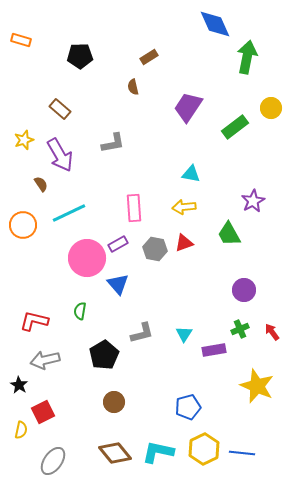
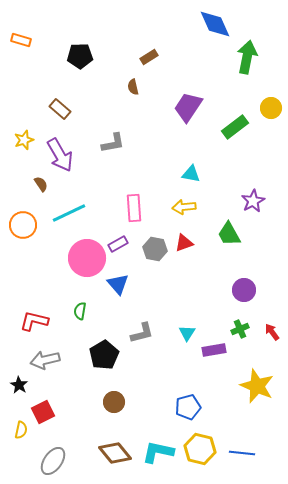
cyan triangle at (184, 334): moved 3 px right, 1 px up
yellow hexagon at (204, 449): moved 4 px left; rotated 20 degrees counterclockwise
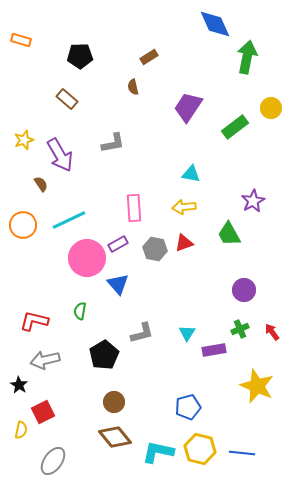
brown rectangle at (60, 109): moved 7 px right, 10 px up
cyan line at (69, 213): moved 7 px down
brown diamond at (115, 453): moved 16 px up
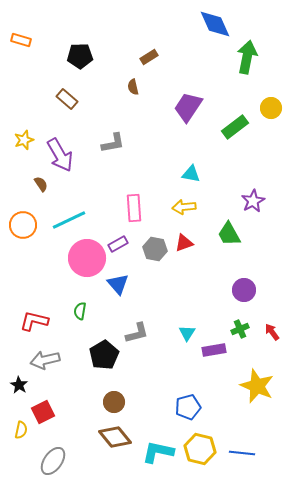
gray L-shape at (142, 333): moved 5 px left
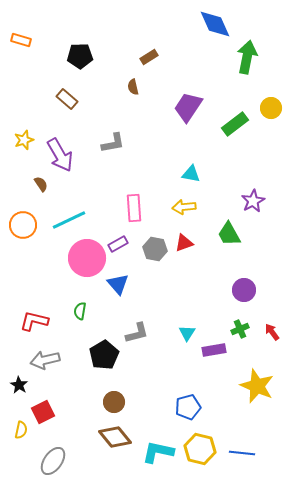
green rectangle at (235, 127): moved 3 px up
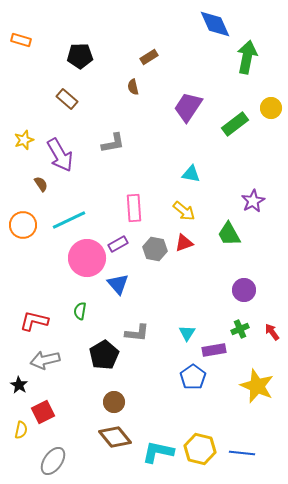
yellow arrow at (184, 207): moved 4 px down; rotated 135 degrees counterclockwise
gray L-shape at (137, 333): rotated 20 degrees clockwise
blue pentagon at (188, 407): moved 5 px right, 30 px up; rotated 20 degrees counterclockwise
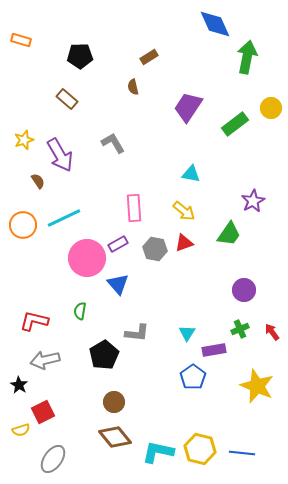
gray L-shape at (113, 143): rotated 110 degrees counterclockwise
brown semicircle at (41, 184): moved 3 px left, 3 px up
cyan line at (69, 220): moved 5 px left, 2 px up
green trapezoid at (229, 234): rotated 116 degrees counterclockwise
yellow semicircle at (21, 430): rotated 60 degrees clockwise
gray ellipse at (53, 461): moved 2 px up
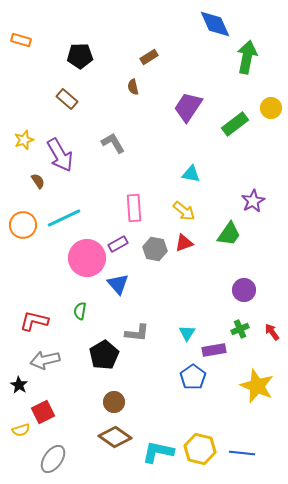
brown diamond at (115, 437): rotated 16 degrees counterclockwise
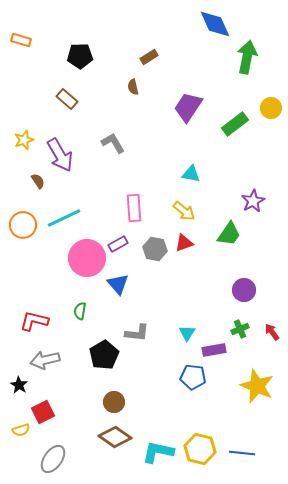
blue pentagon at (193, 377): rotated 30 degrees counterclockwise
